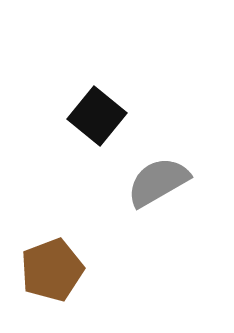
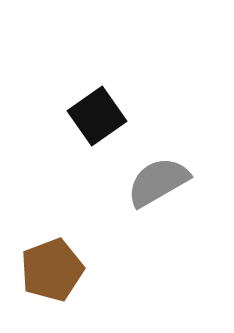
black square: rotated 16 degrees clockwise
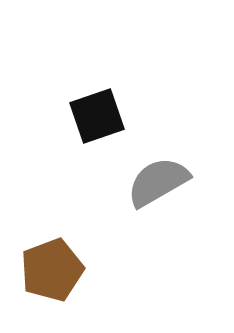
black square: rotated 16 degrees clockwise
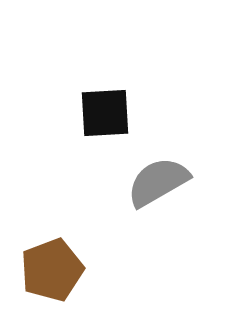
black square: moved 8 px right, 3 px up; rotated 16 degrees clockwise
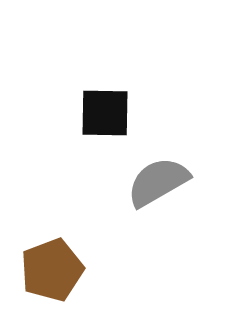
black square: rotated 4 degrees clockwise
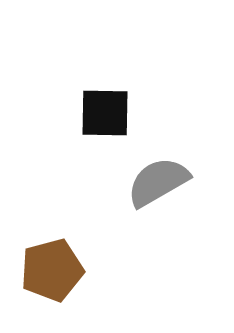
brown pentagon: rotated 6 degrees clockwise
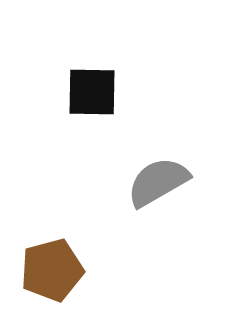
black square: moved 13 px left, 21 px up
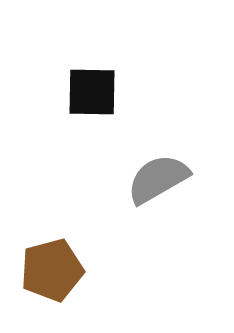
gray semicircle: moved 3 px up
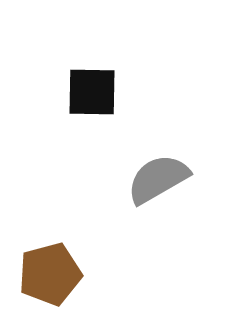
brown pentagon: moved 2 px left, 4 px down
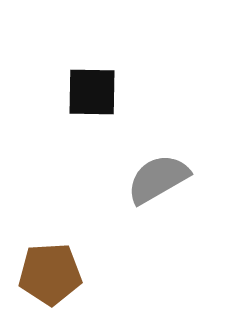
brown pentagon: rotated 12 degrees clockwise
